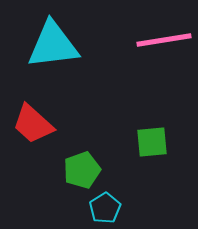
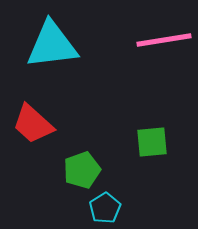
cyan triangle: moved 1 px left
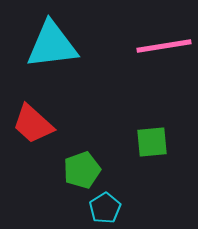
pink line: moved 6 px down
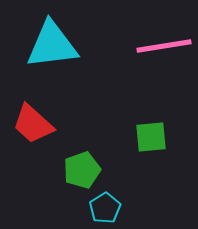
green square: moved 1 px left, 5 px up
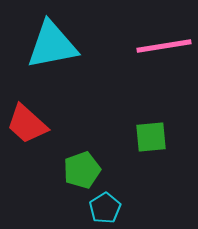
cyan triangle: rotated 4 degrees counterclockwise
red trapezoid: moved 6 px left
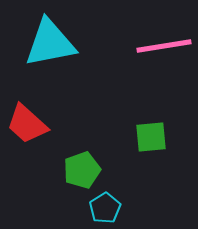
cyan triangle: moved 2 px left, 2 px up
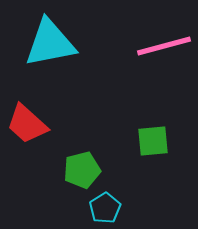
pink line: rotated 6 degrees counterclockwise
green square: moved 2 px right, 4 px down
green pentagon: rotated 6 degrees clockwise
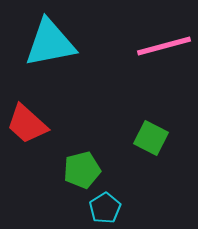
green square: moved 2 px left, 3 px up; rotated 32 degrees clockwise
